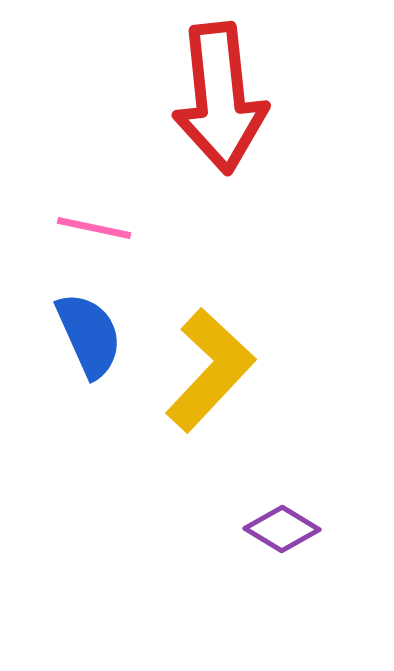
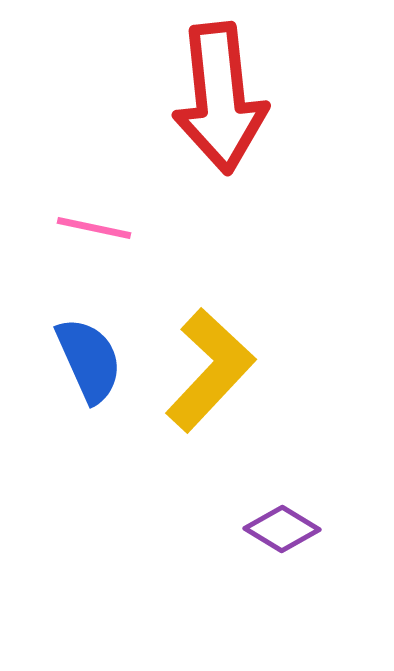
blue semicircle: moved 25 px down
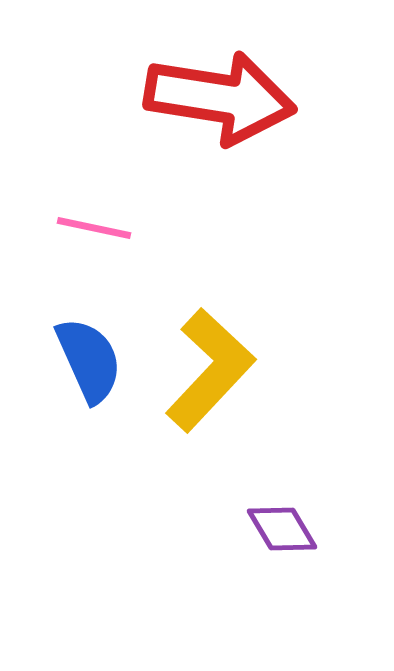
red arrow: rotated 75 degrees counterclockwise
purple diamond: rotated 28 degrees clockwise
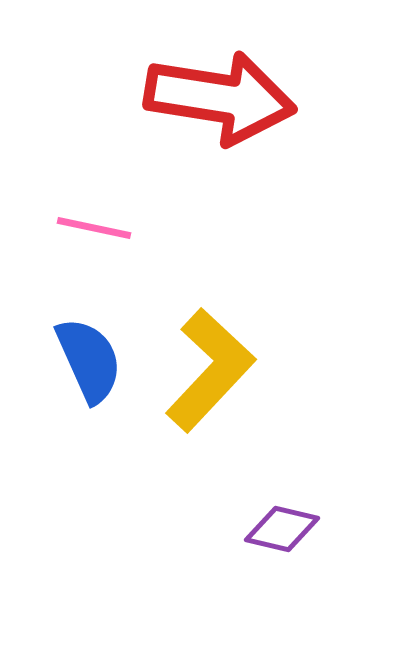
purple diamond: rotated 46 degrees counterclockwise
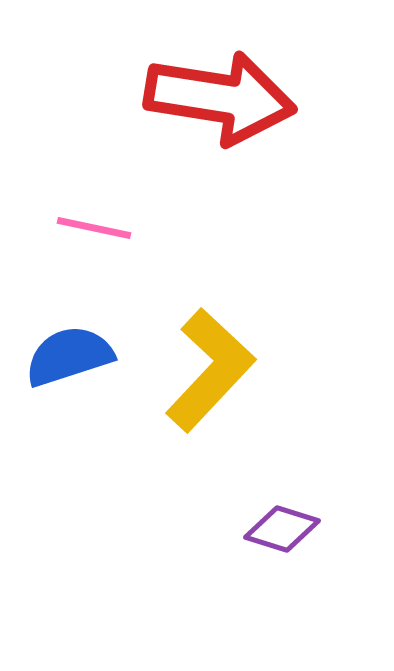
blue semicircle: moved 20 px left, 4 px up; rotated 84 degrees counterclockwise
purple diamond: rotated 4 degrees clockwise
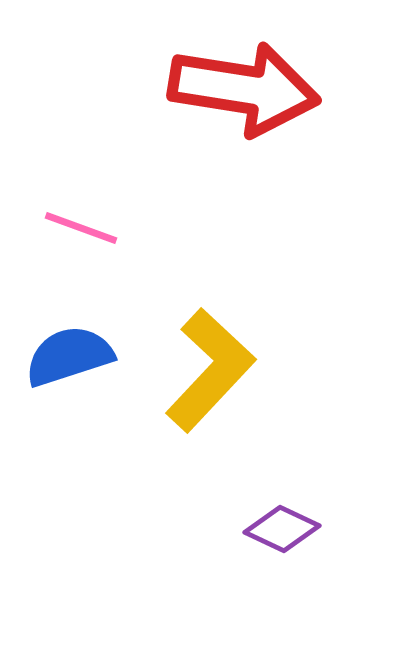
red arrow: moved 24 px right, 9 px up
pink line: moved 13 px left; rotated 8 degrees clockwise
purple diamond: rotated 8 degrees clockwise
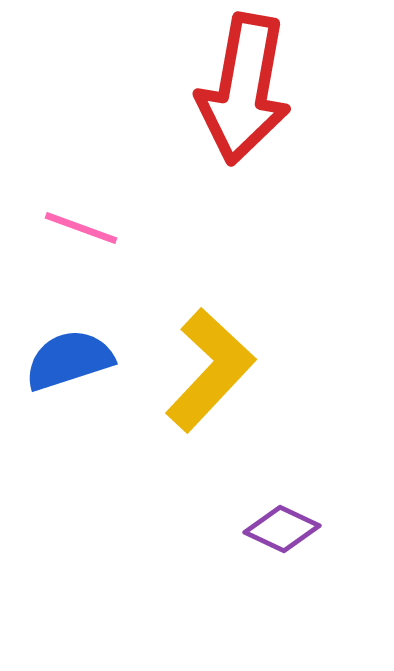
red arrow: rotated 91 degrees clockwise
blue semicircle: moved 4 px down
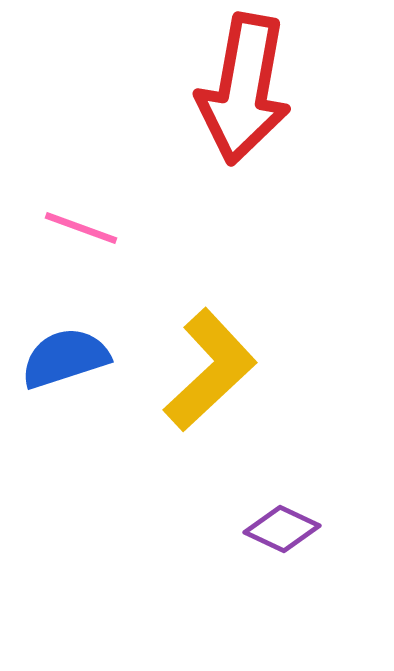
blue semicircle: moved 4 px left, 2 px up
yellow L-shape: rotated 4 degrees clockwise
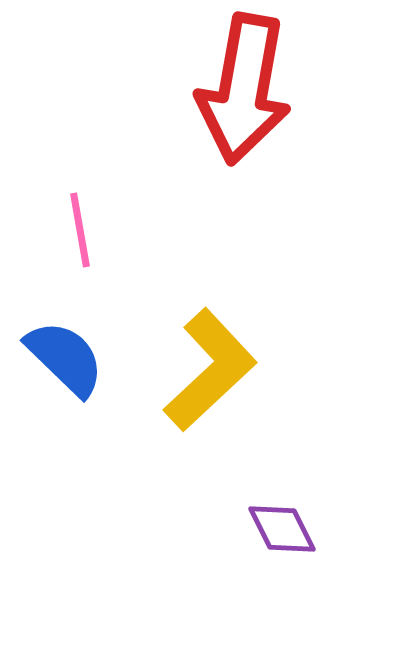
pink line: moved 1 px left, 2 px down; rotated 60 degrees clockwise
blue semicircle: rotated 62 degrees clockwise
purple diamond: rotated 38 degrees clockwise
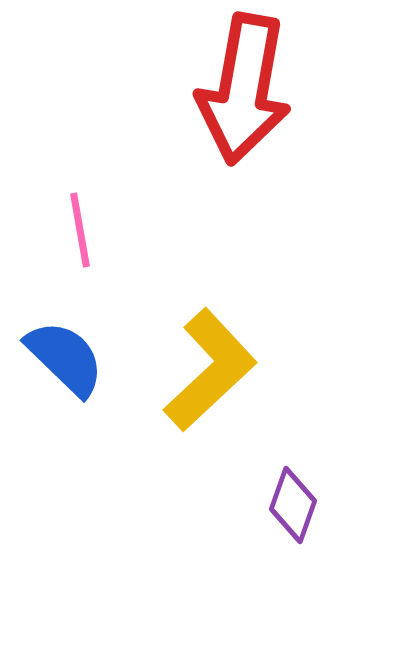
purple diamond: moved 11 px right, 24 px up; rotated 46 degrees clockwise
